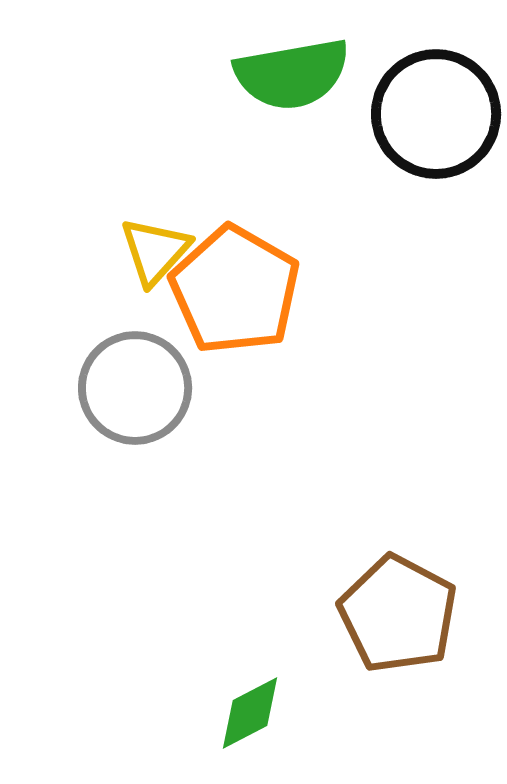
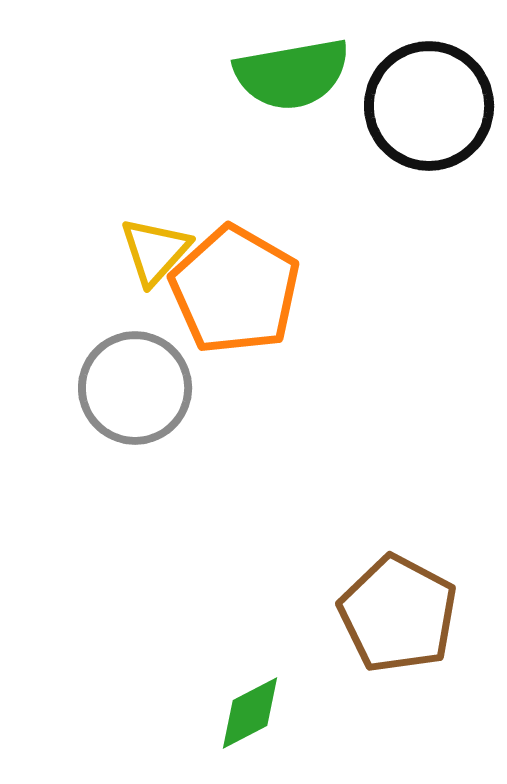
black circle: moved 7 px left, 8 px up
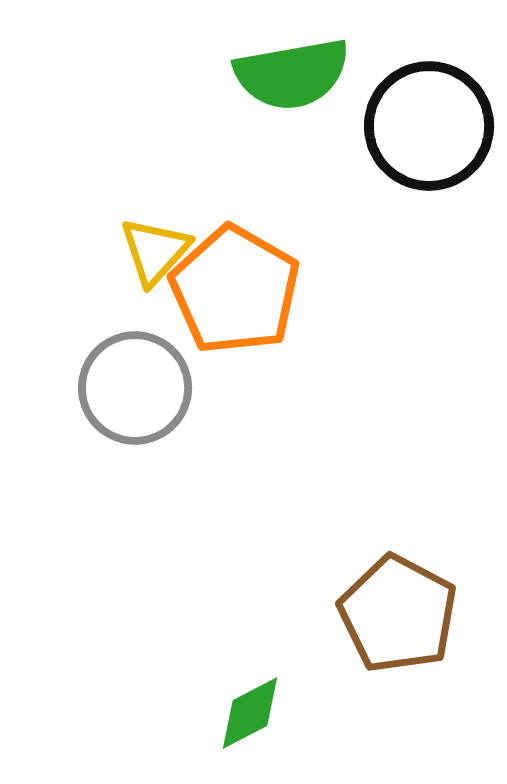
black circle: moved 20 px down
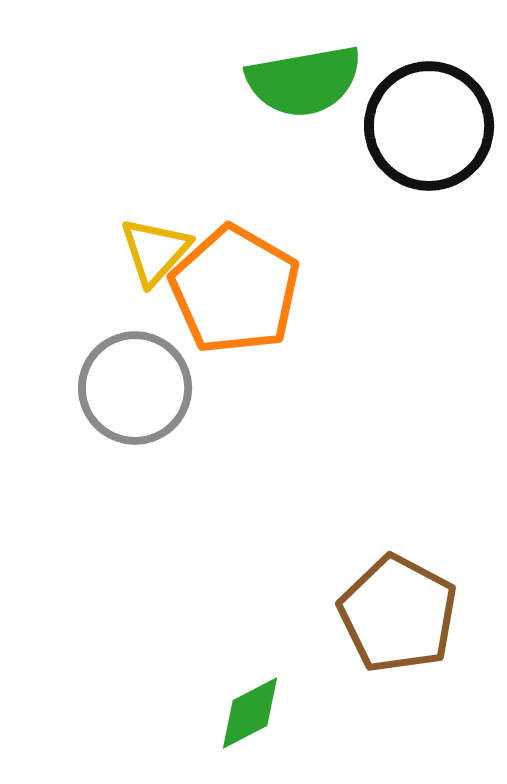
green semicircle: moved 12 px right, 7 px down
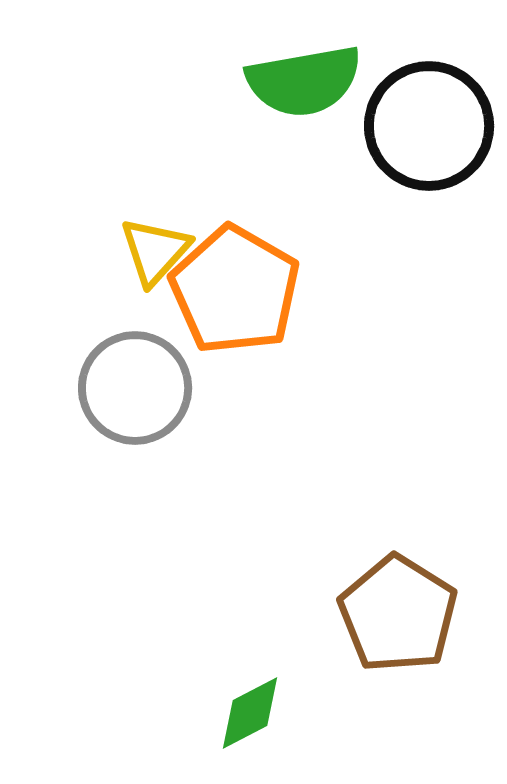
brown pentagon: rotated 4 degrees clockwise
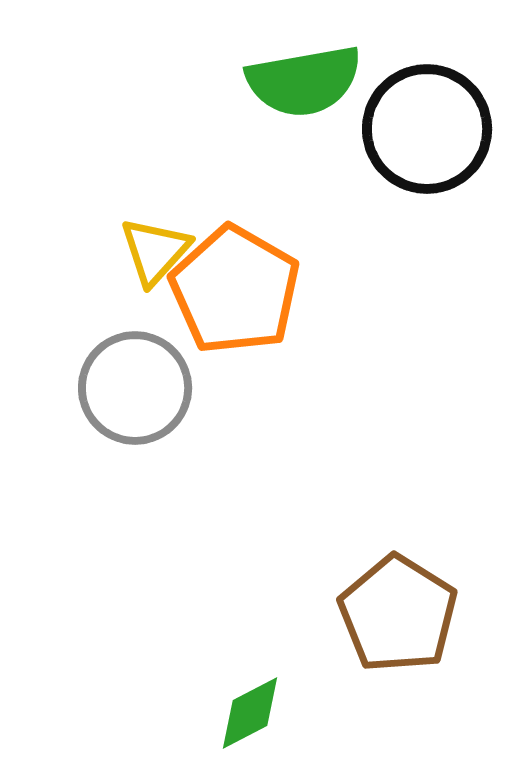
black circle: moved 2 px left, 3 px down
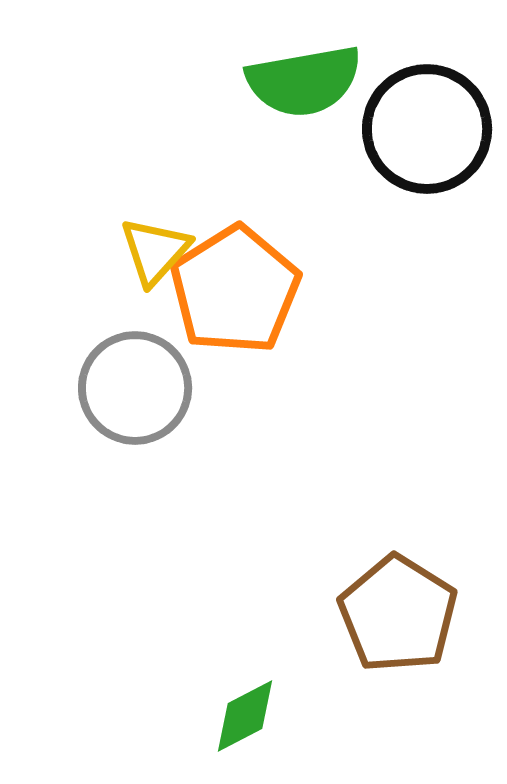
orange pentagon: rotated 10 degrees clockwise
green diamond: moved 5 px left, 3 px down
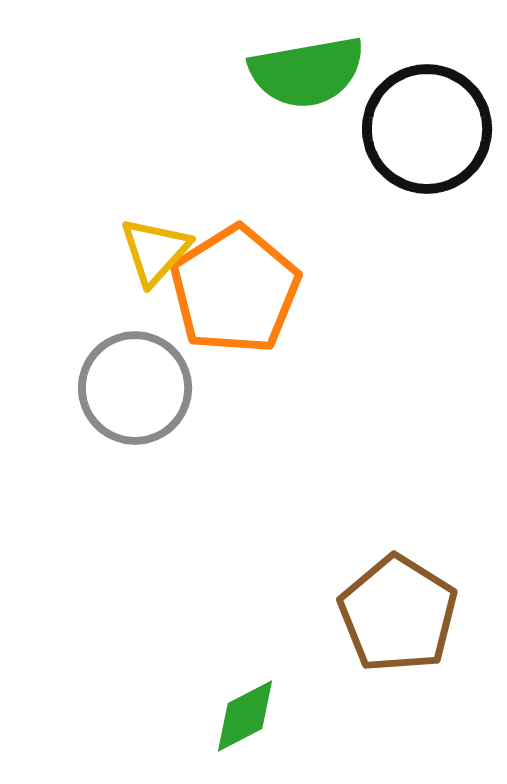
green semicircle: moved 3 px right, 9 px up
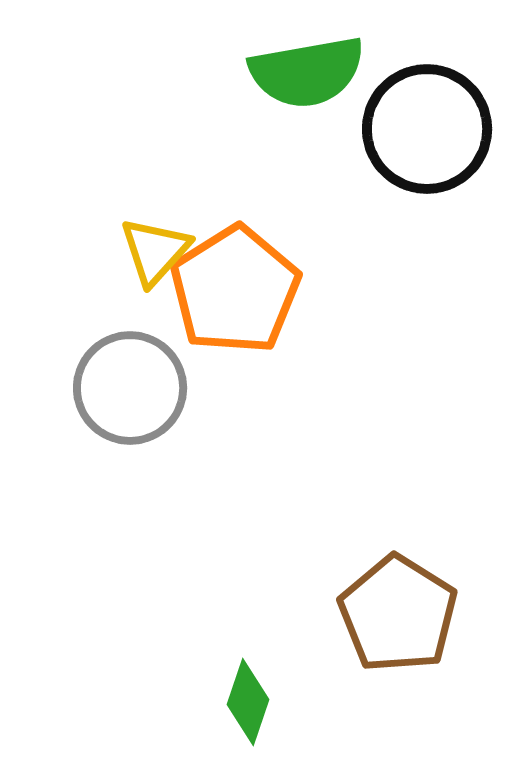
gray circle: moved 5 px left
green diamond: moved 3 px right, 14 px up; rotated 44 degrees counterclockwise
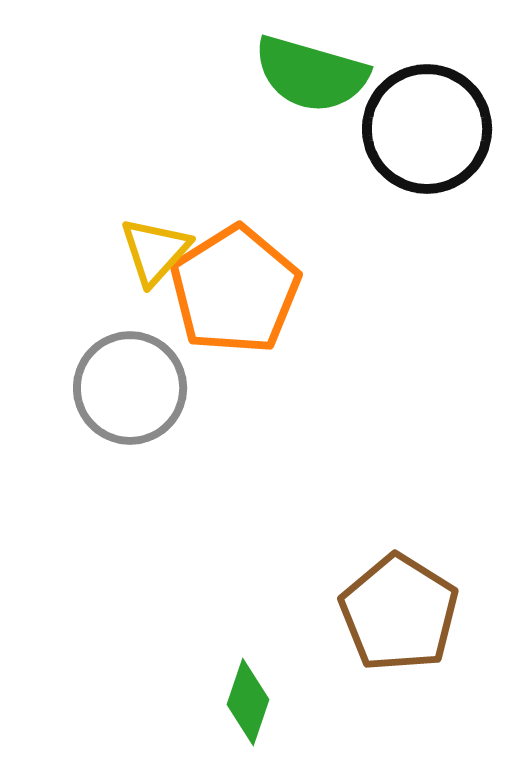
green semicircle: moved 4 px right, 2 px down; rotated 26 degrees clockwise
brown pentagon: moved 1 px right, 1 px up
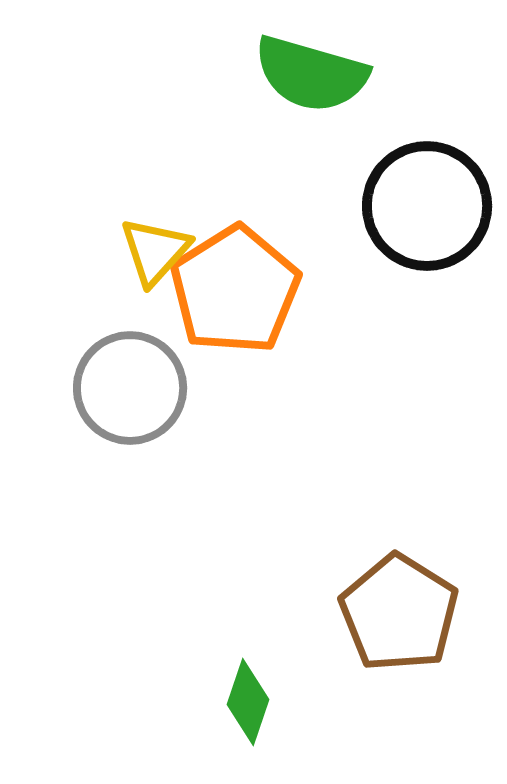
black circle: moved 77 px down
